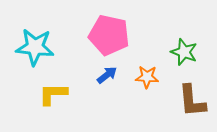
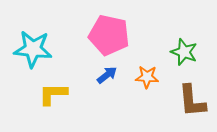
cyan star: moved 2 px left, 2 px down
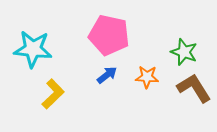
yellow L-shape: rotated 136 degrees clockwise
brown L-shape: moved 2 px right, 13 px up; rotated 153 degrees clockwise
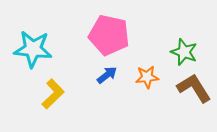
orange star: rotated 10 degrees counterclockwise
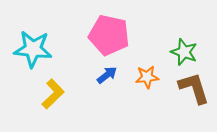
brown L-shape: rotated 15 degrees clockwise
